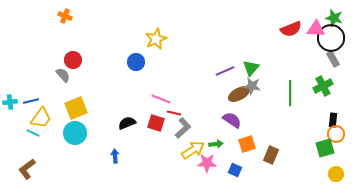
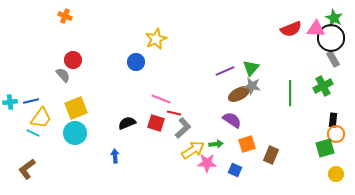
green star: rotated 12 degrees clockwise
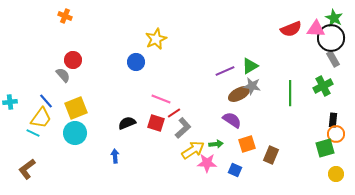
green triangle: moved 1 px left, 2 px up; rotated 18 degrees clockwise
blue line: moved 15 px right; rotated 63 degrees clockwise
red line: rotated 48 degrees counterclockwise
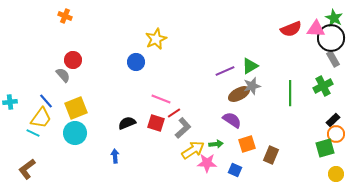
gray star: rotated 24 degrees counterclockwise
black rectangle: rotated 40 degrees clockwise
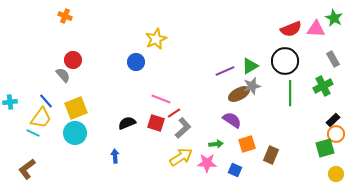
black circle: moved 46 px left, 23 px down
yellow arrow: moved 12 px left, 7 px down
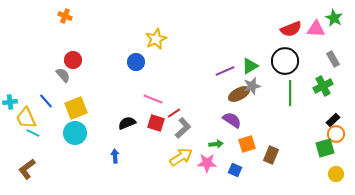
pink line: moved 8 px left
yellow trapezoid: moved 15 px left; rotated 120 degrees clockwise
